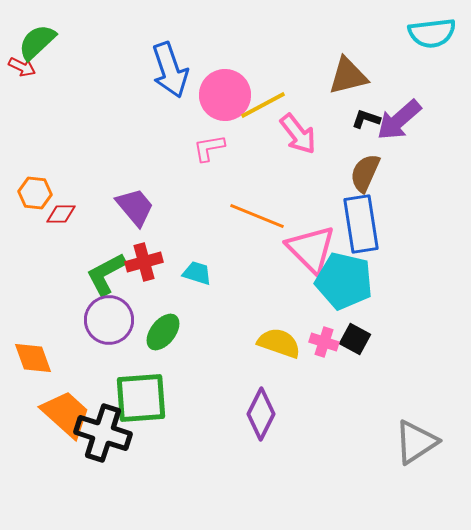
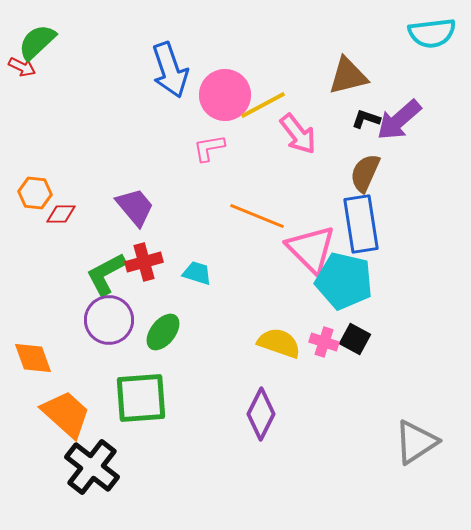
black cross: moved 11 px left, 34 px down; rotated 20 degrees clockwise
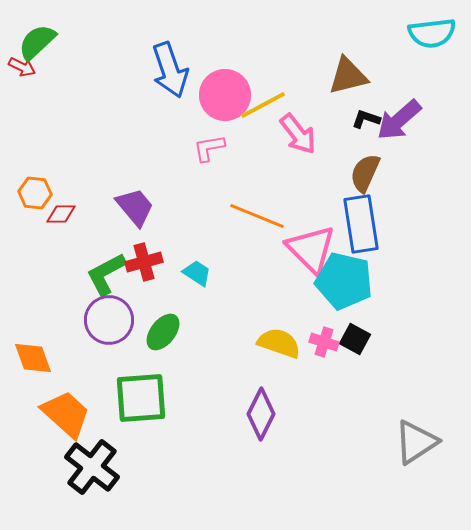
cyan trapezoid: rotated 16 degrees clockwise
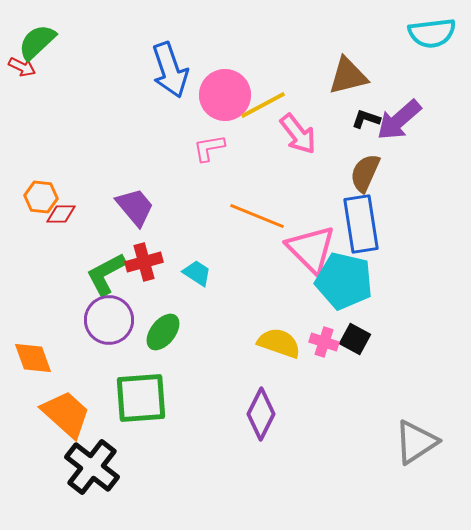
orange hexagon: moved 6 px right, 4 px down
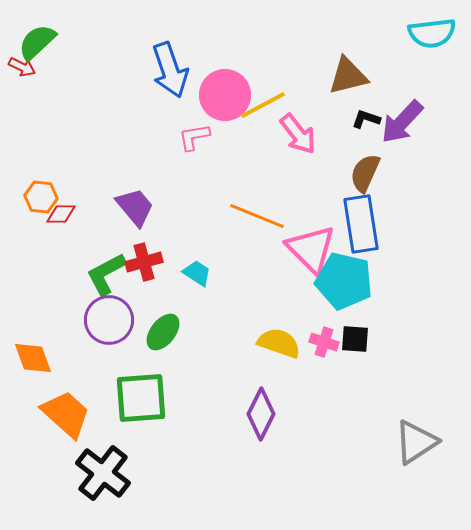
purple arrow: moved 3 px right, 2 px down; rotated 6 degrees counterclockwise
pink L-shape: moved 15 px left, 11 px up
black square: rotated 24 degrees counterclockwise
black cross: moved 11 px right, 6 px down
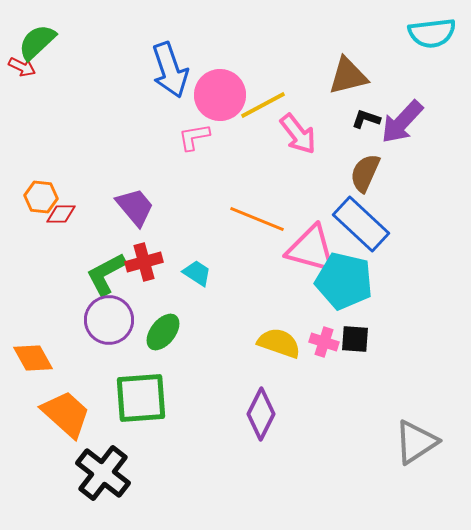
pink circle: moved 5 px left
orange line: moved 3 px down
blue rectangle: rotated 38 degrees counterclockwise
pink triangle: rotated 30 degrees counterclockwise
orange diamond: rotated 9 degrees counterclockwise
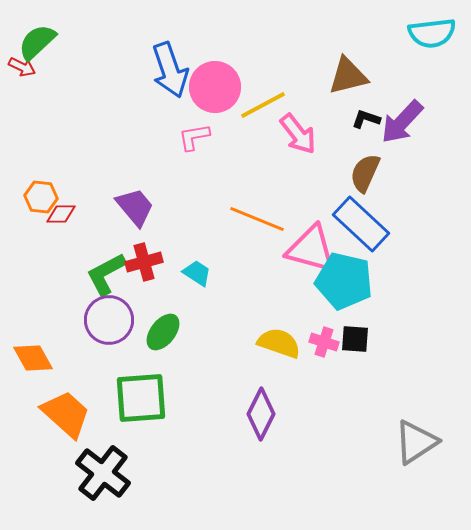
pink circle: moved 5 px left, 8 px up
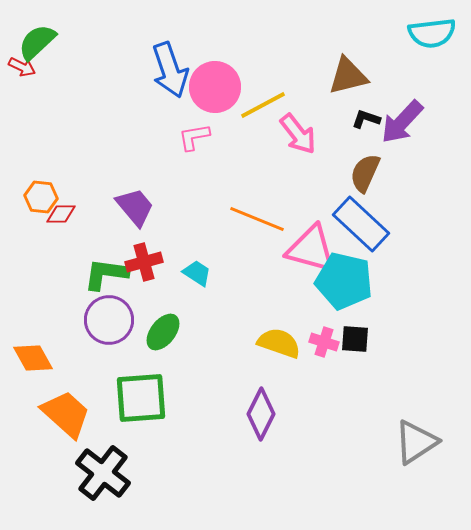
green L-shape: rotated 36 degrees clockwise
